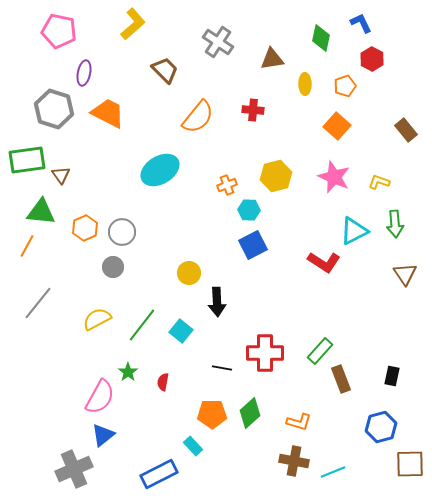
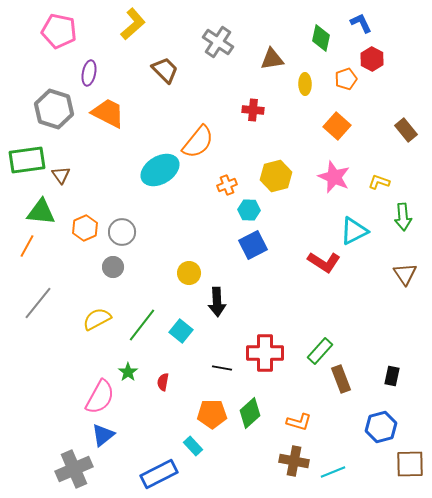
purple ellipse at (84, 73): moved 5 px right
orange pentagon at (345, 86): moved 1 px right, 7 px up
orange semicircle at (198, 117): moved 25 px down
green arrow at (395, 224): moved 8 px right, 7 px up
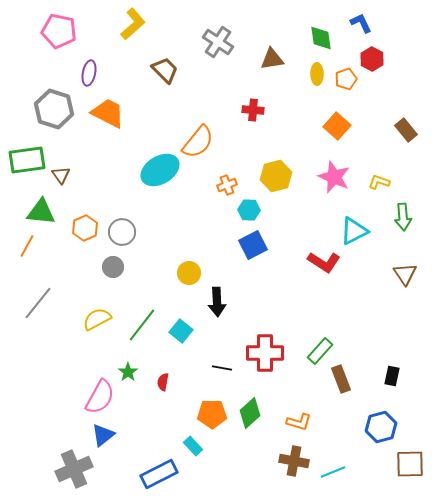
green diamond at (321, 38): rotated 20 degrees counterclockwise
yellow ellipse at (305, 84): moved 12 px right, 10 px up
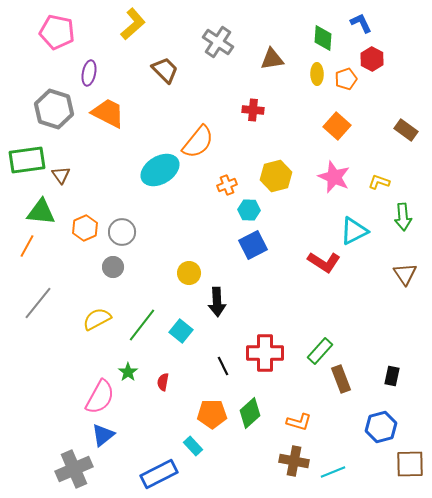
pink pentagon at (59, 31): moved 2 px left, 1 px down
green diamond at (321, 38): moved 2 px right; rotated 12 degrees clockwise
brown rectangle at (406, 130): rotated 15 degrees counterclockwise
black line at (222, 368): moved 1 px right, 2 px up; rotated 54 degrees clockwise
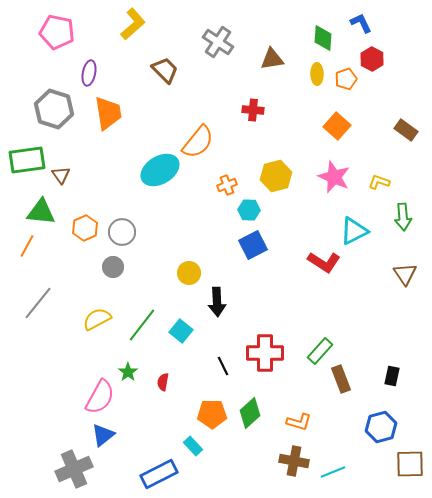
orange trapezoid at (108, 113): rotated 54 degrees clockwise
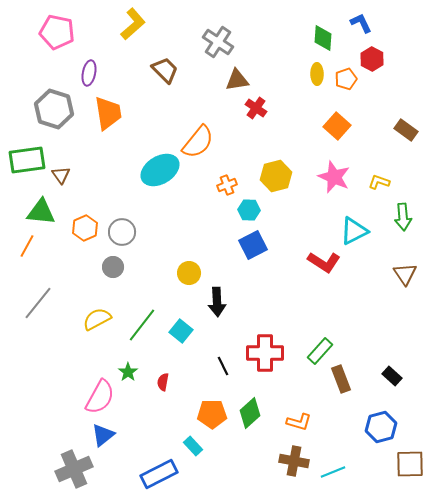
brown triangle at (272, 59): moved 35 px left, 21 px down
red cross at (253, 110): moved 3 px right, 2 px up; rotated 30 degrees clockwise
black rectangle at (392, 376): rotated 60 degrees counterclockwise
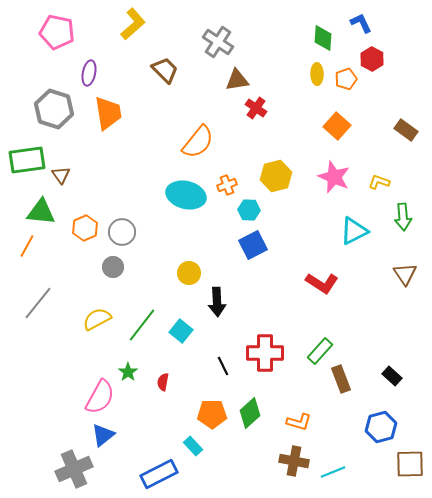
cyan ellipse at (160, 170): moved 26 px right, 25 px down; rotated 45 degrees clockwise
red L-shape at (324, 262): moved 2 px left, 21 px down
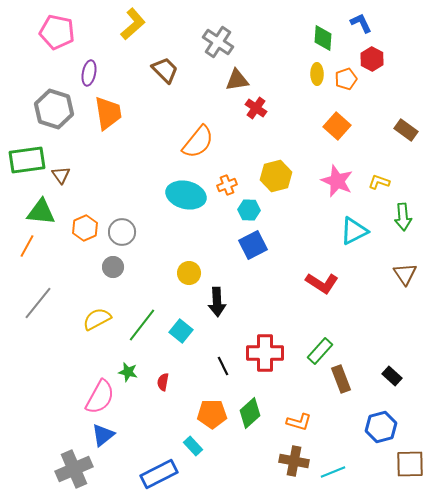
pink star at (334, 177): moved 3 px right, 4 px down
green star at (128, 372): rotated 24 degrees counterclockwise
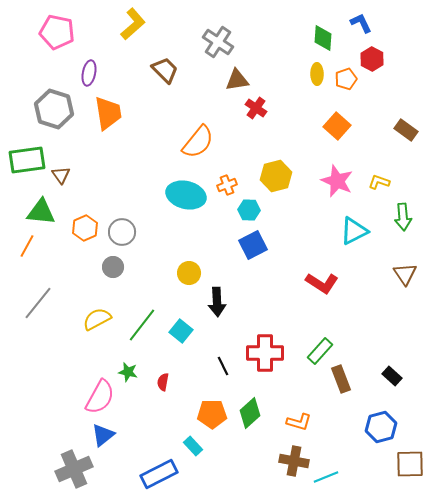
cyan line at (333, 472): moved 7 px left, 5 px down
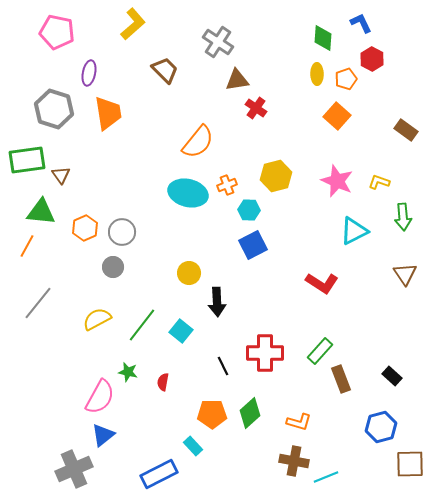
orange square at (337, 126): moved 10 px up
cyan ellipse at (186, 195): moved 2 px right, 2 px up
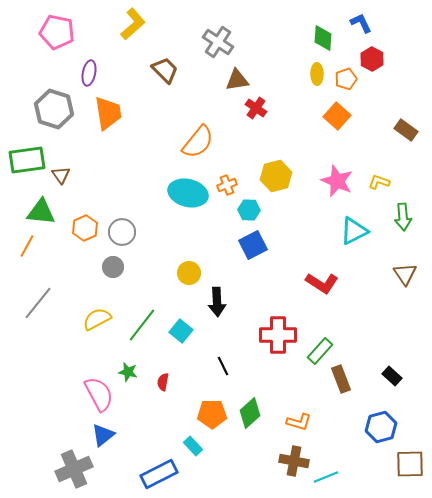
red cross at (265, 353): moved 13 px right, 18 px up
pink semicircle at (100, 397): moved 1 px left, 3 px up; rotated 57 degrees counterclockwise
